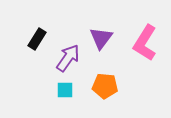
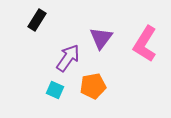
black rectangle: moved 19 px up
pink L-shape: moved 1 px down
orange pentagon: moved 12 px left; rotated 15 degrees counterclockwise
cyan square: moved 10 px left; rotated 24 degrees clockwise
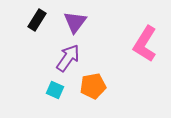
purple triangle: moved 26 px left, 16 px up
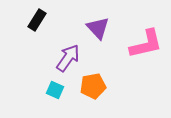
purple triangle: moved 23 px right, 6 px down; rotated 20 degrees counterclockwise
pink L-shape: moved 1 px right; rotated 135 degrees counterclockwise
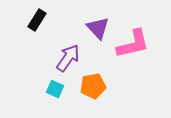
pink L-shape: moved 13 px left
cyan square: moved 1 px up
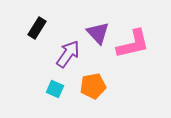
black rectangle: moved 8 px down
purple triangle: moved 5 px down
purple arrow: moved 4 px up
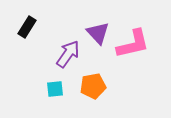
black rectangle: moved 10 px left, 1 px up
cyan square: rotated 30 degrees counterclockwise
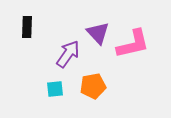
black rectangle: rotated 30 degrees counterclockwise
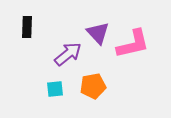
purple arrow: rotated 16 degrees clockwise
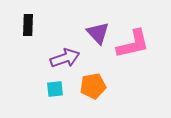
black rectangle: moved 1 px right, 2 px up
purple arrow: moved 3 px left, 4 px down; rotated 20 degrees clockwise
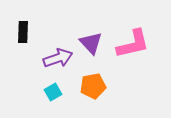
black rectangle: moved 5 px left, 7 px down
purple triangle: moved 7 px left, 10 px down
purple arrow: moved 7 px left
cyan square: moved 2 px left, 3 px down; rotated 24 degrees counterclockwise
